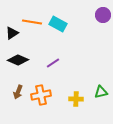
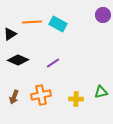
orange line: rotated 12 degrees counterclockwise
black triangle: moved 2 px left, 1 px down
brown arrow: moved 4 px left, 5 px down
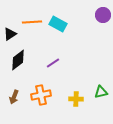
black diamond: rotated 60 degrees counterclockwise
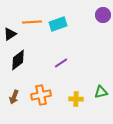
cyan rectangle: rotated 48 degrees counterclockwise
purple line: moved 8 px right
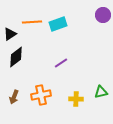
black diamond: moved 2 px left, 3 px up
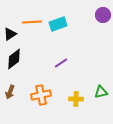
black diamond: moved 2 px left, 2 px down
brown arrow: moved 4 px left, 5 px up
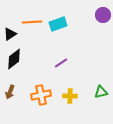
yellow cross: moved 6 px left, 3 px up
